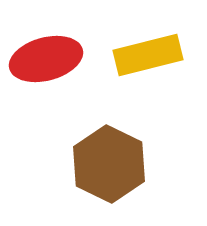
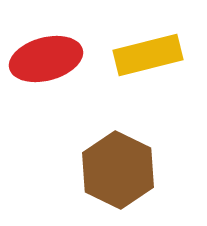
brown hexagon: moved 9 px right, 6 px down
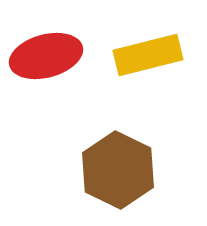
red ellipse: moved 3 px up
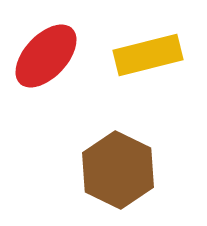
red ellipse: rotated 32 degrees counterclockwise
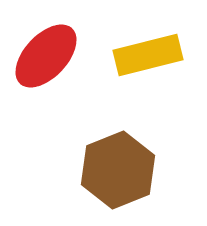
brown hexagon: rotated 12 degrees clockwise
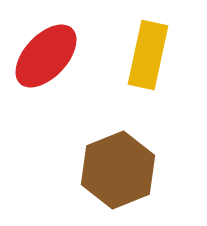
yellow rectangle: rotated 64 degrees counterclockwise
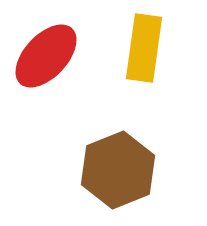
yellow rectangle: moved 4 px left, 7 px up; rotated 4 degrees counterclockwise
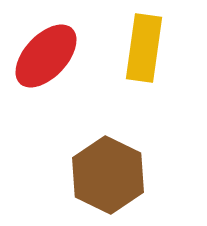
brown hexagon: moved 10 px left, 5 px down; rotated 12 degrees counterclockwise
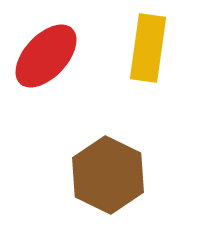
yellow rectangle: moved 4 px right
